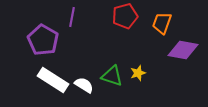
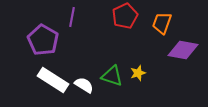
red pentagon: rotated 10 degrees counterclockwise
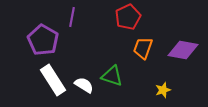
red pentagon: moved 3 px right, 1 px down
orange trapezoid: moved 19 px left, 25 px down
yellow star: moved 25 px right, 17 px down
white rectangle: rotated 24 degrees clockwise
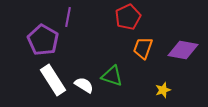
purple line: moved 4 px left
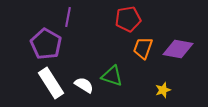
red pentagon: moved 2 px down; rotated 15 degrees clockwise
purple pentagon: moved 3 px right, 4 px down
purple diamond: moved 5 px left, 1 px up
white rectangle: moved 2 px left, 3 px down
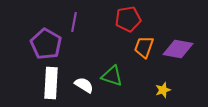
purple line: moved 6 px right, 5 px down
orange trapezoid: moved 1 px right, 1 px up
white rectangle: rotated 36 degrees clockwise
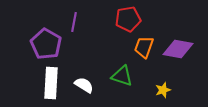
green triangle: moved 10 px right
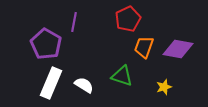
red pentagon: rotated 15 degrees counterclockwise
white rectangle: rotated 20 degrees clockwise
yellow star: moved 1 px right, 3 px up
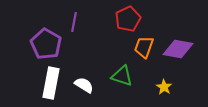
white rectangle: rotated 12 degrees counterclockwise
yellow star: rotated 21 degrees counterclockwise
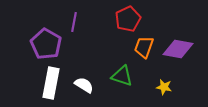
yellow star: rotated 21 degrees counterclockwise
